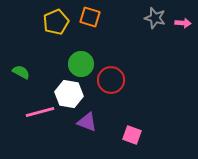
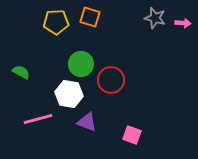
yellow pentagon: rotated 20 degrees clockwise
pink line: moved 2 px left, 7 px down
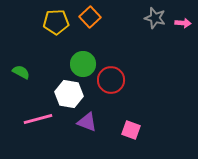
orange square: rotated 30 degrees clockwise
green circle: moved 2 px right
pink square: moved 1 px left, 5 px up
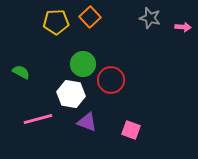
gray star: moved 5 px left
pink arrow: moved 4 px down
white hexagon: moved 2 px right
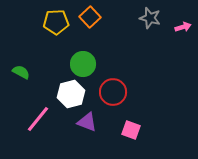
pink arrow: rotated 21 degrees counterclockwise
red circle: moved 2 px right, 12 px down
white hexagon: rotated 24 degrees counterclockwise
pink line: rotated 36 degrees counterclockwise
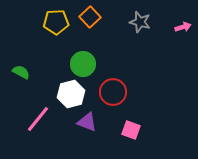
gray star: moved 10 px left, 4 px down
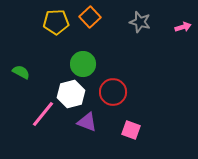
pink line: moved 5 px right, 5 px up
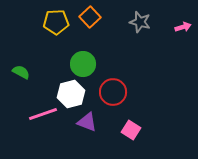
pink line: rotated 32 degrees clockwise
pink square: rotated 12 degrees clockwise
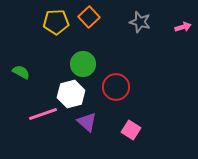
orange square: moved 1 px left
red circle: moved 3 px right, 5 px up
purple triangle: rotated 20 degrees clockwise
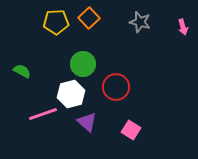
orange square: moved 1 px down
pink arrow: rotated 91 degrees clockwise
green semicircle: moved 1 px right, 1 px up
